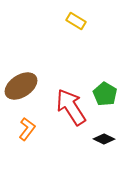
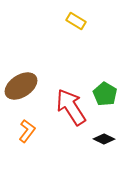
orange L-shape: moved 2 px down
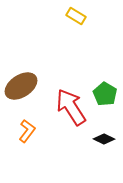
yellow rectangle: moved 5 px up
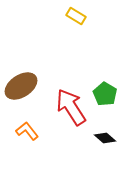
orange L-shape: rotated 75 degrees counterclockwise
black diamond: moved 1 px right, 1 px up; rotated 15 degrees clockwise
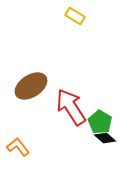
yellow rectangle: moved 1 px left
brown ellipse: moved 10 px right
green pentagon: moved 5 px left, 28 px down
orange L-shape: moved 9 px left, 16 px down
